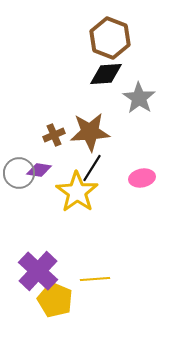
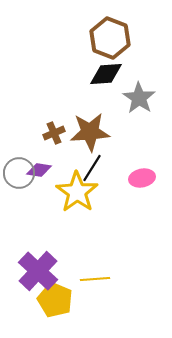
brown cross: moved 2 px up
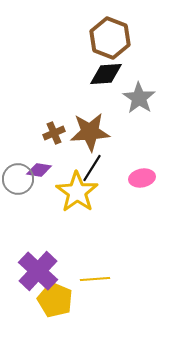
gray circle: moved 1 px left, 6 px down
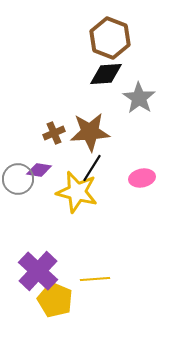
yellow star: rotated 21 degrees counterclockwise
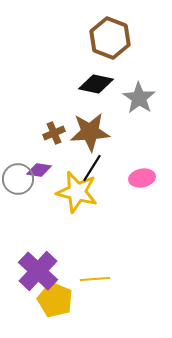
black diamond: moved 10 px left, 10 px down; rotated 16 degrees clockwise
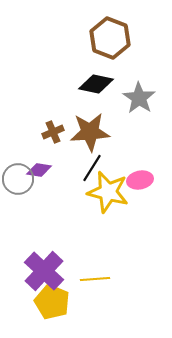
brown cross: moved 1 px left, 1 px up
pink ellipse: moved 2 px left, 2 px down
yellow star: moved 31 px right
purple cross: moved 6 px right
yellow pentagon: moved 3 px left, 2 px down
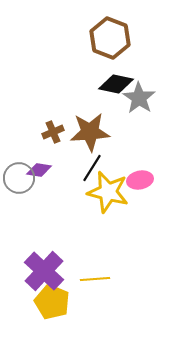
black diamond: moved 20 px right
gray circle: moved 1 px right, 1 px up
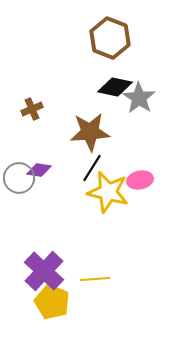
black diamond: moved 1 px left, 3 px down
brown cross: moved 21 px left, 23 px up
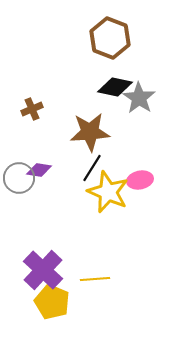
yellow star: rotated 9 degrees clockwise
purple cross: moved 1 px left, 1 px up
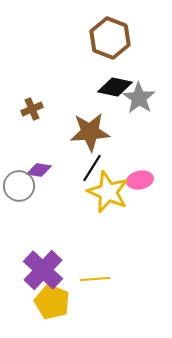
gray circle: moved 8 px down
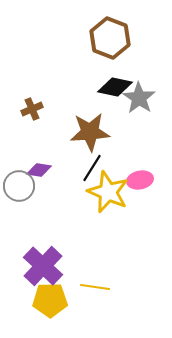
purple cross: moved 4 px up
yellow line: moved 8 px down; rotated 12 degrees clockwise
yellow pentagon: moved 2 px left, 2 px up; rotated 24 degrees counterclockwise
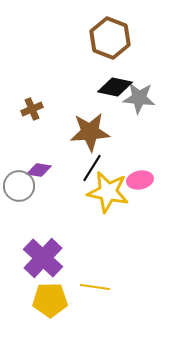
gray star: rotated 28 degrees counterclockwise
yellow star: rotated 12 degrees counterclockwise
purple cross: moved 8 px up
